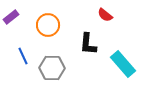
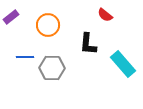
blue line: moved 2 px right, 1 px down; rotated 66 degrees counterclockwise
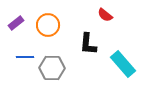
purple rectangle: moved 5 px right, 6 px down
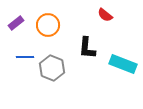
black L-shape: moved 1 px left, 4 px down
cyan rectangle: rotated 28 degrees counterclockwise
gray hexagon: rotated 20 degrees clockwise
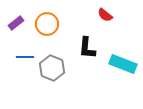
orange circle: moved 1 px left, 1 px up
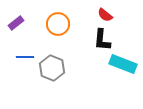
orange circle: moved 11 px right
black L-shape: moved 15 px right, 8 px up
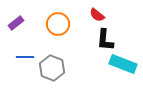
red semicircle: moved 8 px left
black L-shape: moved 3 px right
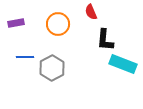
red semicircle: moved 6 px left, 3 px up; rotated 28 degrees clockwise
purple rectangle: rotated 28 degrees clockwise
gray hexagon: rotated 10 degrees clockwise
